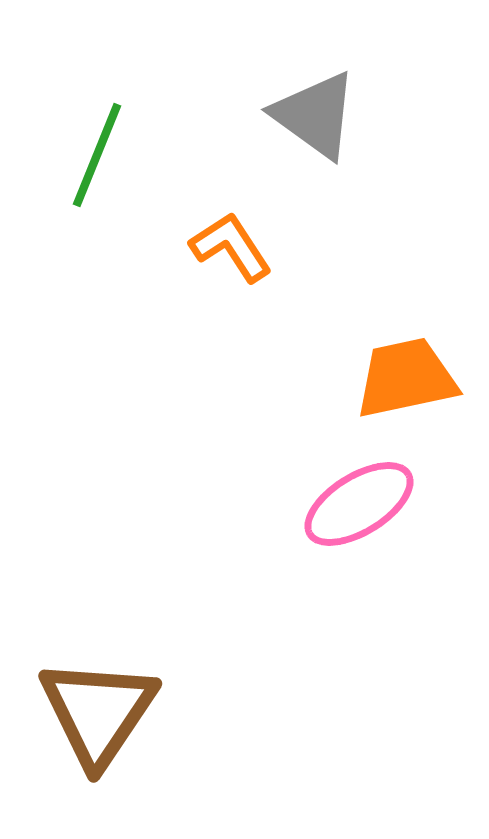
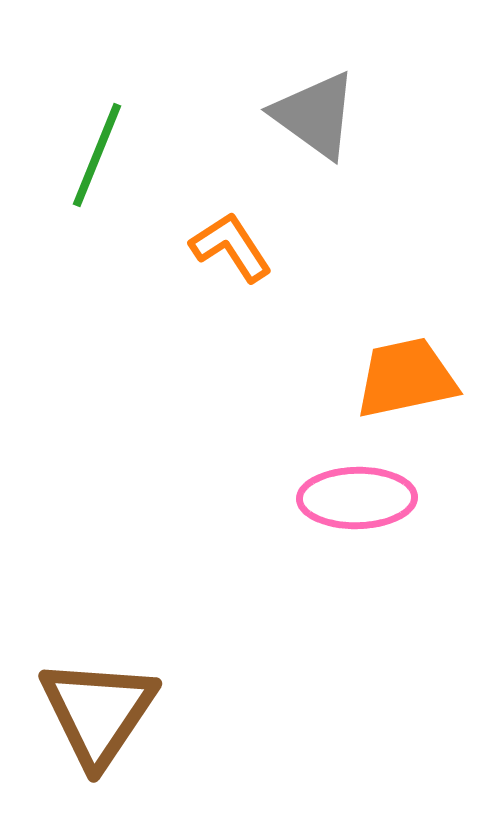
pink ellipse: moved 2 px left, 6 px up; rotated 31 degrees clockwise
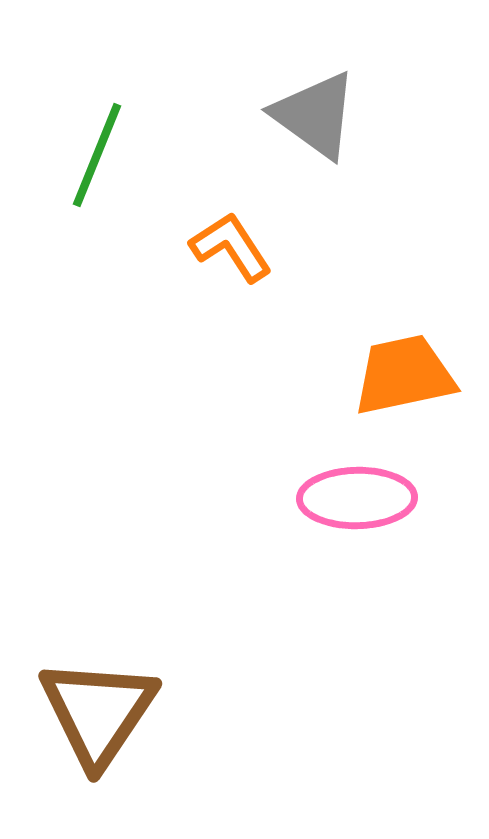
orange trapezoid: moved 2 px left, 3 px up
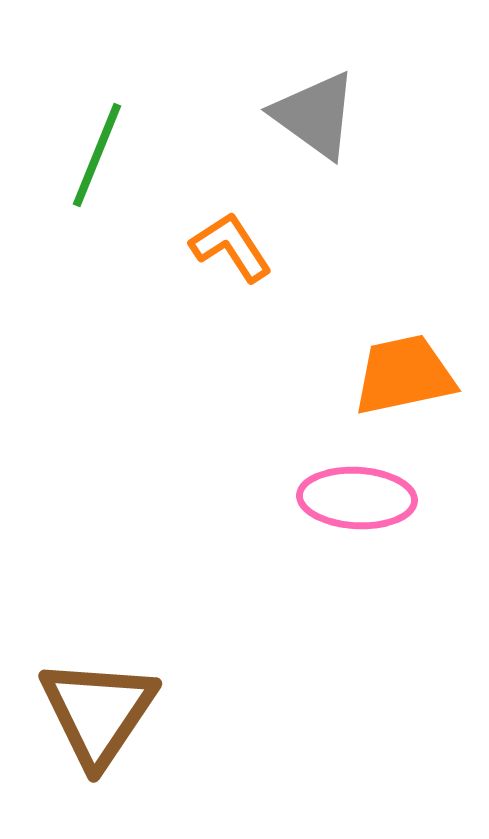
pink ellipse: rotated 4 degrees clockwise
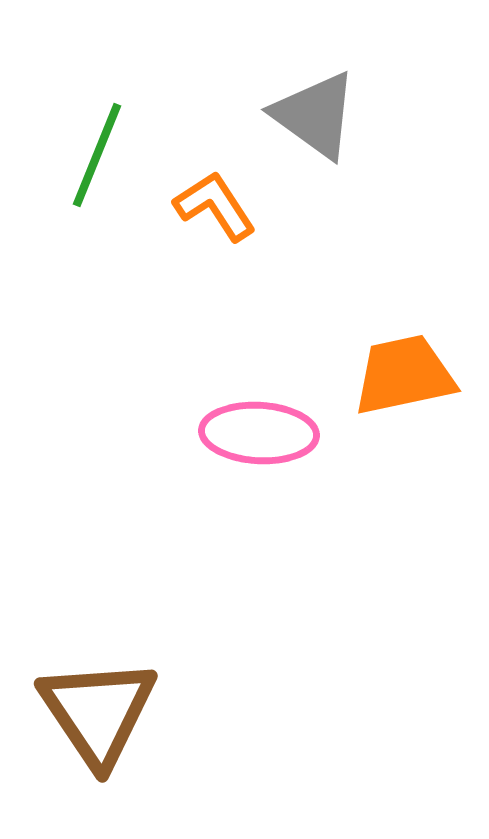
orange L-shape: moved 16 px left, 41 px up
pink ellipse: moved 98 px left, 65 px up
brown triangle: rotated 8 degrees counterclockwise
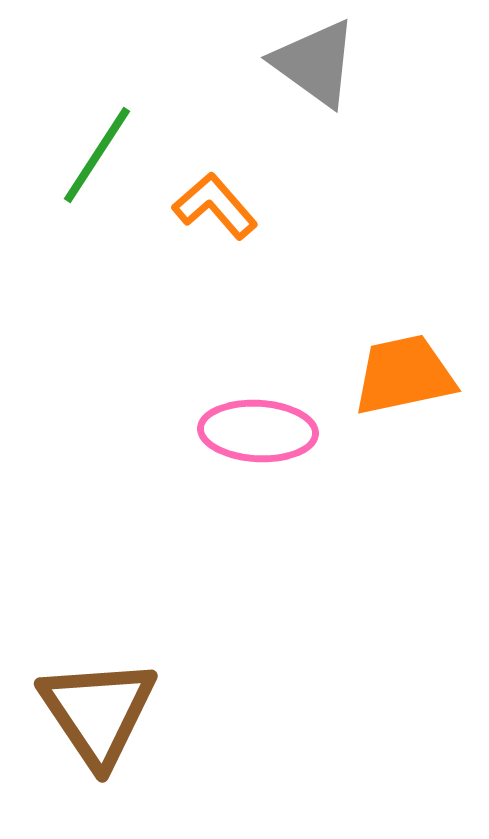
gray triangle: moved 52 px up
green line: rotated 11 degrees clockwise
orange L-shape: rotated 8 degrees counterclockwise
pink ellipse: moved 1 px left, 2 px up
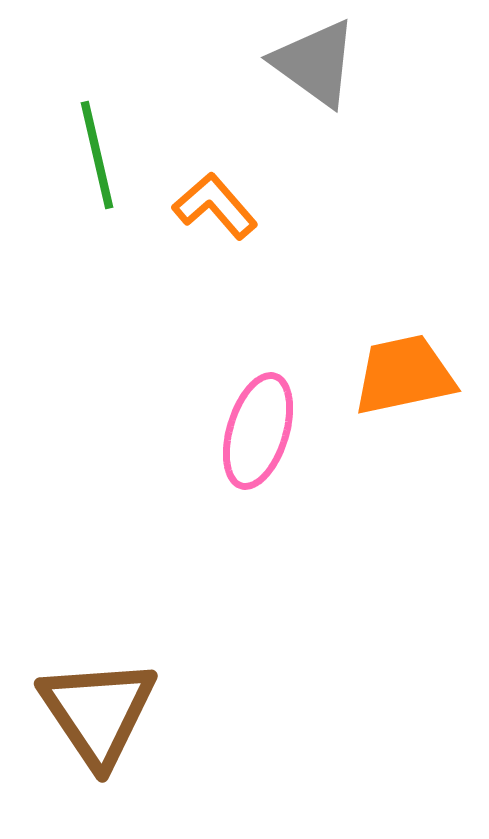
green line: rotated 46 degrees counterclockwise
pink ellipse: rotated 76 degrees counterclockwise
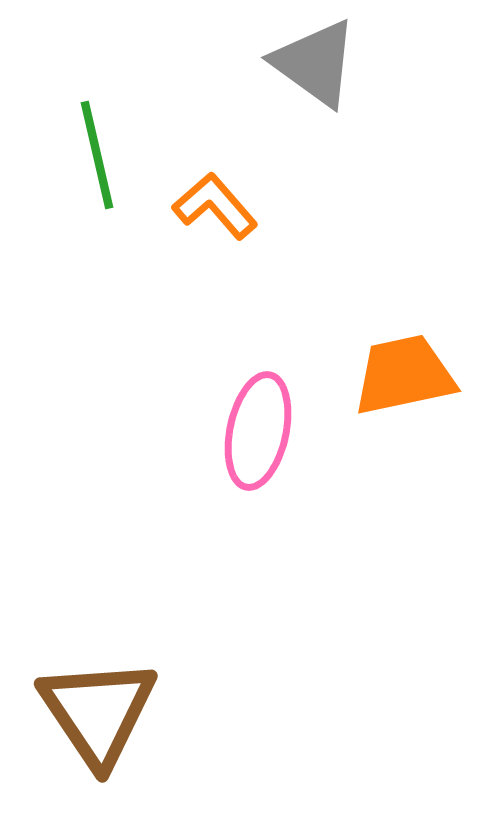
pink ellipse: rotated 5 degrees counterclockwise
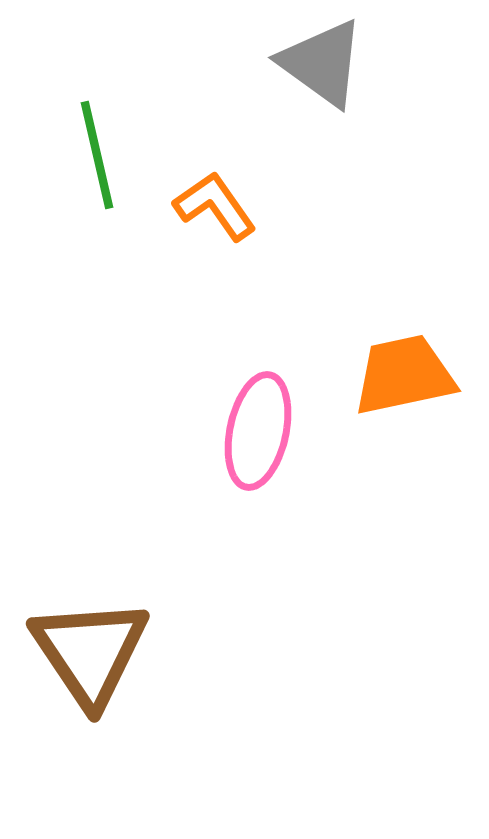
gray triangle: moved 7 px right
orange L-shape: rotated 6 degrees clockwise
brown triangle: moved 8 px left, 60 px up
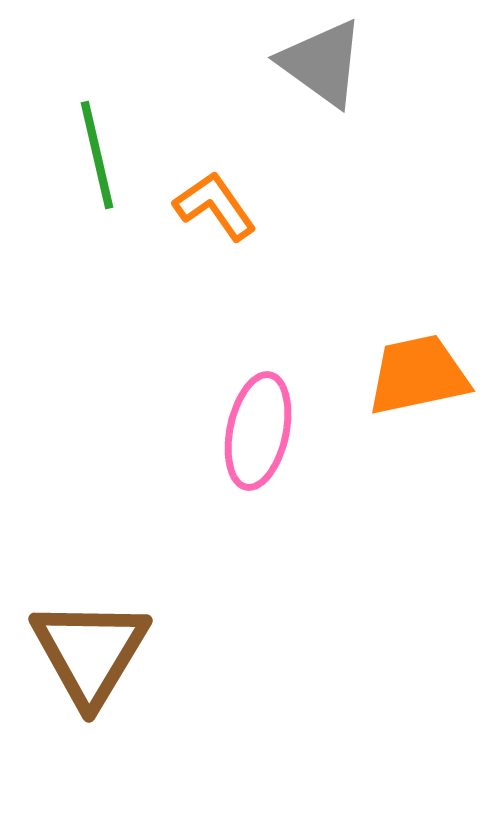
orange trapezoid: moved 14 px right
brown triangle: rotated 5 degrees clockwise
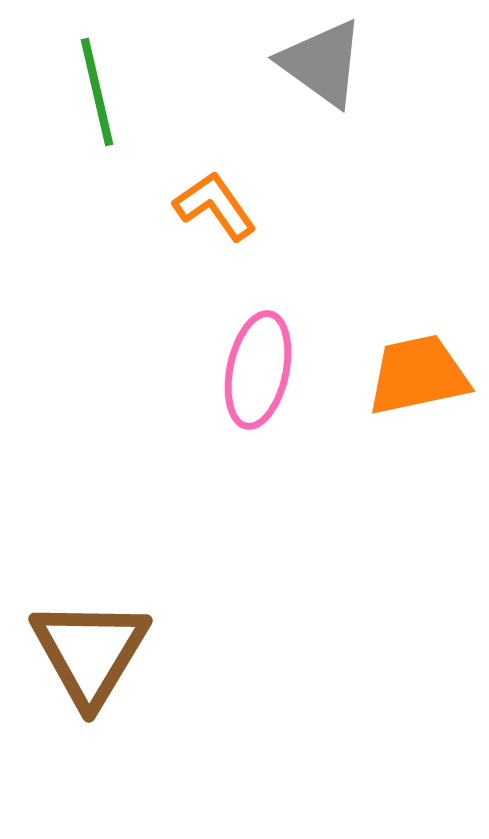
green line: moved 63 px up
pink ellipse: moved 61 px up
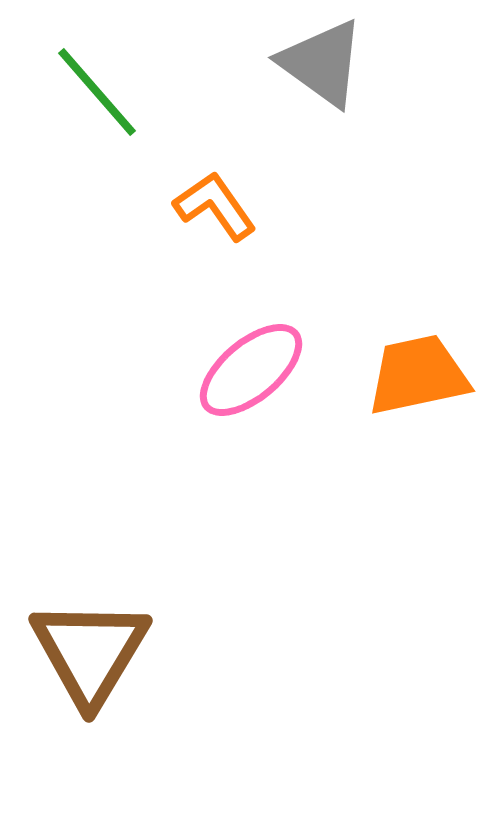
green line: rotated 28 degrees counterclockwise
pink ellipse: moved 7 px left; rotated 38 degrees clockwise
